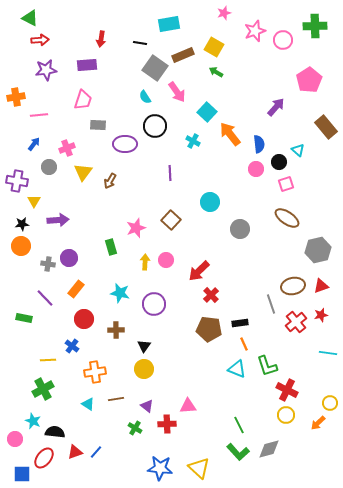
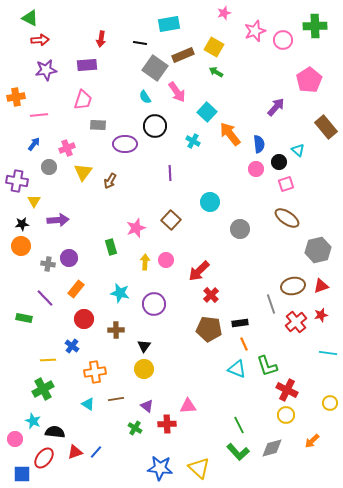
orange arrow at (318, 423): moved 6 px left, 18 px down
gray diamond at (269, 449): moved 3 px right, 1 px up
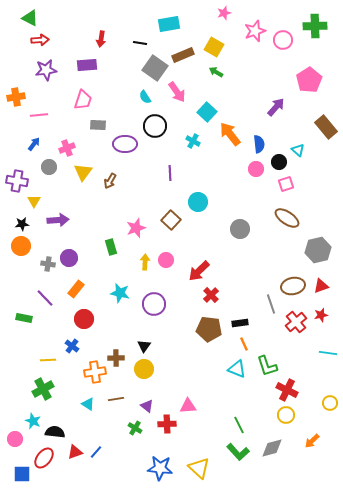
cyan circle at (210, 202): moved 12 px left
brown cross at (116, 330): moved 28 px down
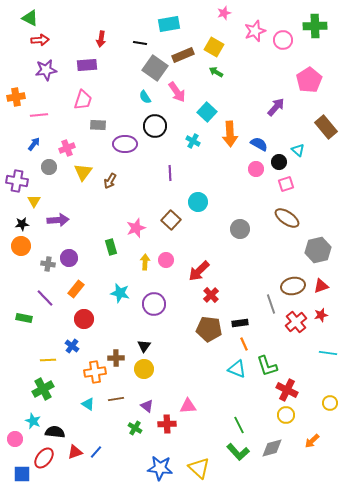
orange arrow at (230, 134): rotated 145 degrees counterclockwise
blue semicircle at (259, 144): rotated 54 degrees counterclockwise
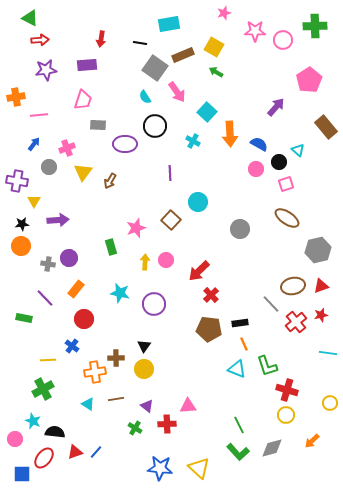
pink star at (255, 31): rotated 20 degrees clockwise
gray line at (271, 304): rotated 24 degrees counterclockwise
red cross at (287, 390): rotated 10 degrees counterclockwise
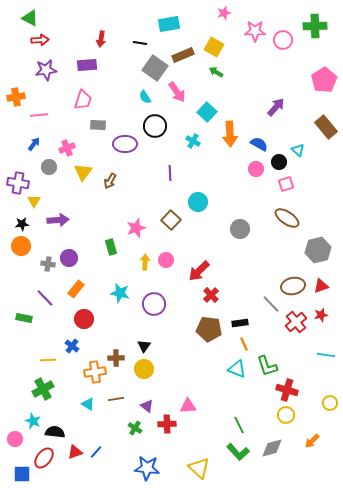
pink pentagon at (309, 80): moved 15 px right
purple cross at (17, 181): moved 1 px right, 2 px down
cyan line at (328, 353): moved 2 px left, 2 px down
blue star at (160, 468): moved 13 px left
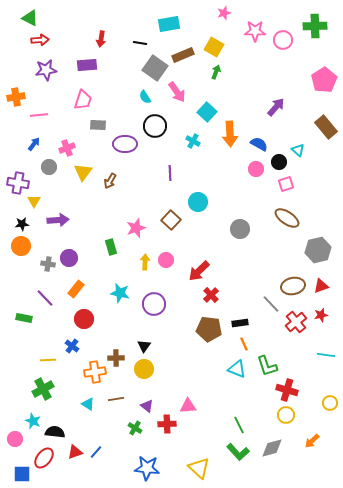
green arrow at (216, 72): rotated 80 degrees clockwise
